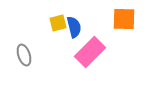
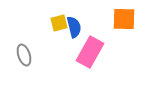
yellow square: moved 1 px right
pink rectangle: rotated 16 degrees counterclockwise
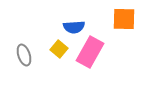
yellow square: moved 26 px down; rotated 36 degrees counterclockwise
blue semicircle: rotated 100 degrees clockwise
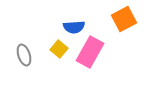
orange square: rotated 30 degrees counterclockwise
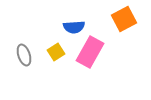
yellow square: moved 3 px left, 3 px down; rotated 18 degrees clockwise
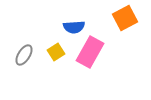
orange square: moved 1 px right, 1 px up
gray ellipse: rotated 50 degrees clockwise
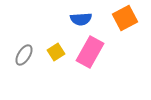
blue semicircle: moved 7 px right, 8 px up
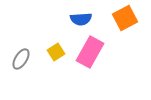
gray ellipse: moved 3 px left, 4 px down
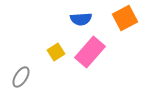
pink rectangle: rotated 12 degrees clockwise
gray ellipse: moved 18 px down
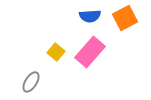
blue semicircle: moved 9 px right, 3 px up
yellow square: rotated 18 degrees counterclockwise
gray ellipse: moved 10 px right, 5 px down
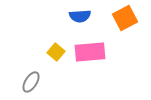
blue semicircle: moved 10 px left
pink rectangle: rotated 44 degrees clockwise
